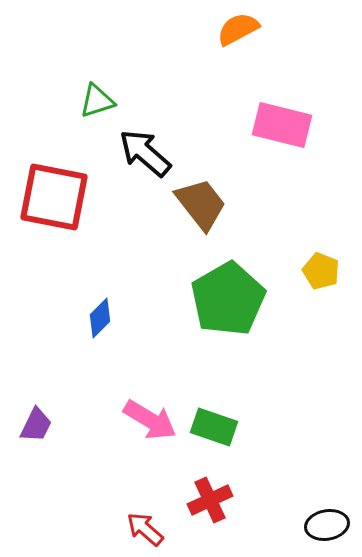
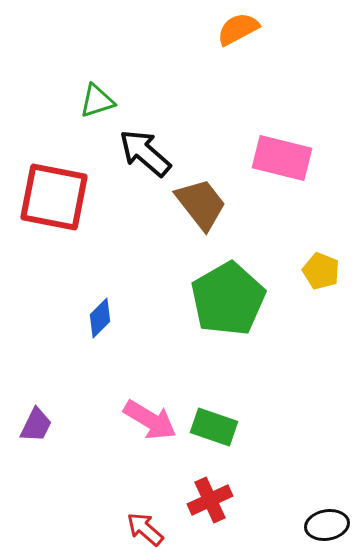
pink rectangle: moved 33 px down
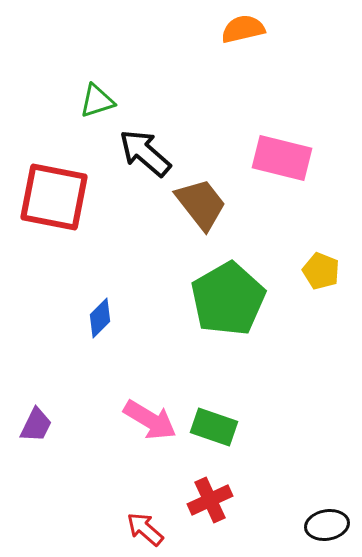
orange semicircle: moved 5 px right; rotated 15 degrees clockwise
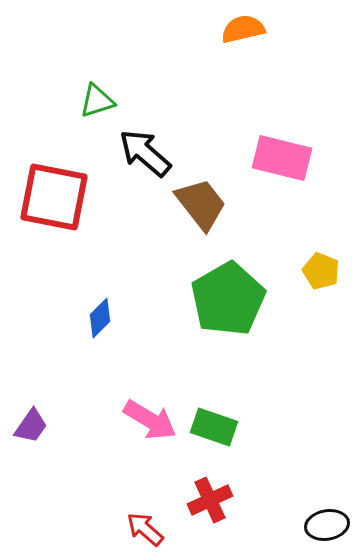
purple trapezoid: moved 5 px left, 1 px down; rotated 9 degrees clockwise
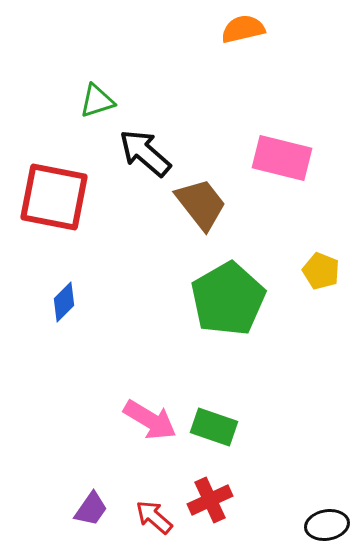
blue diamond: moved 36 px left, 16 px up
purple trapezoid: moved 60 px right, 83 px down
red arrow: moved 9 px right, 12 px up
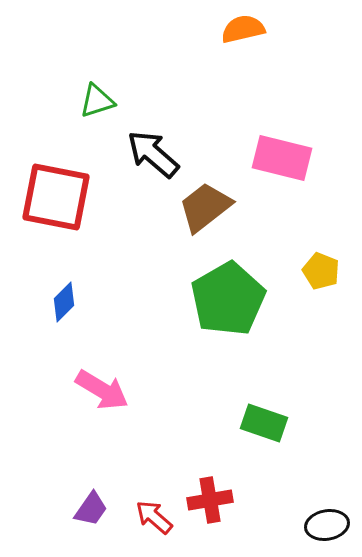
black arrow: moved 8 px right, 1 px down
red square: moved 2 px right
brown trapezoid: moved 4 px right, 3 px down; rotated 90 degrees counterclockwise
pink arrow: moved 48 px left, 30 px up
green rectangle: moved 50 px right, 4 px up
red cross: rotated 15 degrees clockwise
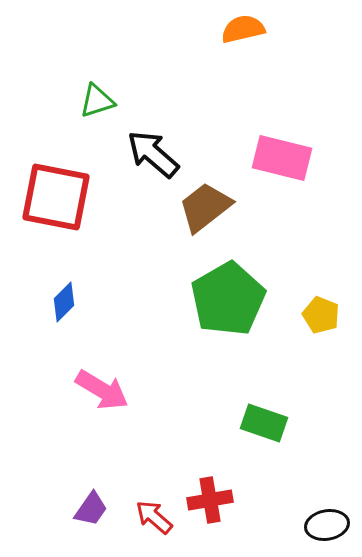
yellow pentagon: moved 44 px down
